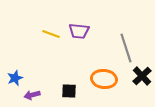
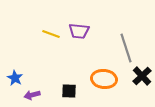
blue star: rotated 21 degrees counterclockwise
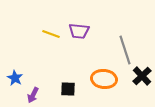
gray line: moved 1 px left, 2 px down
black square: moved 1 px left, 2 px up
purple arrow: moved 1 px right; rotated 49 degrees counterclockwise
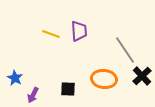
purple trapezoid: rotated 100 degrees counterclockwise
gray line: rotated 16 degrees counterclockwise
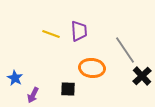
orange ellipse: moved 12 px left, 11 px up
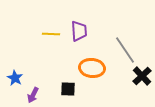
yellow line: rotated 18 degrees counterclockwise
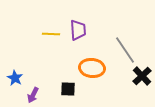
purple trapezoid: moved 1 px left, 1 px up
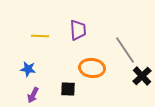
yellow line: moved 11 px left, 2 px down
blue star: moved 13 px right, 9 px up; rotated 21 degrees counterclockwise
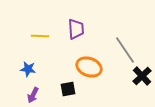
purple trapezoid: moved 2 px left, 1 px up
orange ellipse: moved 3 px left, 1 px up; rotated 15 degrees clockwise
black square: rotated 14 degrees counterclockwise
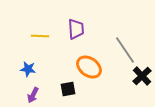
orange ellipse: rotated 15 degrees clockwise
